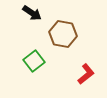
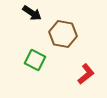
green square: moved 1 px right, 1 px up; rotated 25 degrees counterclockwise
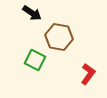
brown hexagon: moved 4 px left, 3 px down
red L-shape: moved 2 px right; rotated 15 degrees counterclockwise
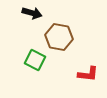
black arrow: rotated 18 degrees counterclockwise
red L-shape: rotated 60 degrees clockwise
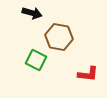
green square: moved 1 px right
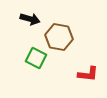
black arrow: moved 2 px left, 6 px down
green square: moved 2 px up
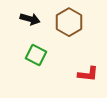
brown hexagon: moved 10 px right, 15 px up; rotated 20 degrees clockwise
green square: moved 3 px up
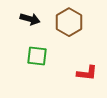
green square: moved 1 px right, 1 px down; rotated 20 degrees counterclockwise
red L-shape: moved 1 px left, 1 px up
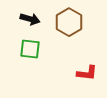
green square: moved 7 px left, 7 px up
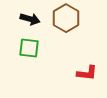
brown hexagon: moved 3 px left, 4 px up
green square: moved 1 px left, 1 px up
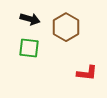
brown hexagon: moved 9 px down
